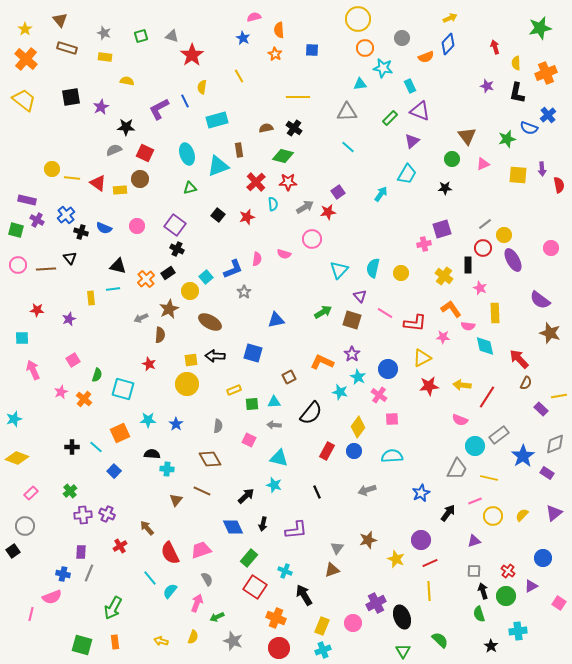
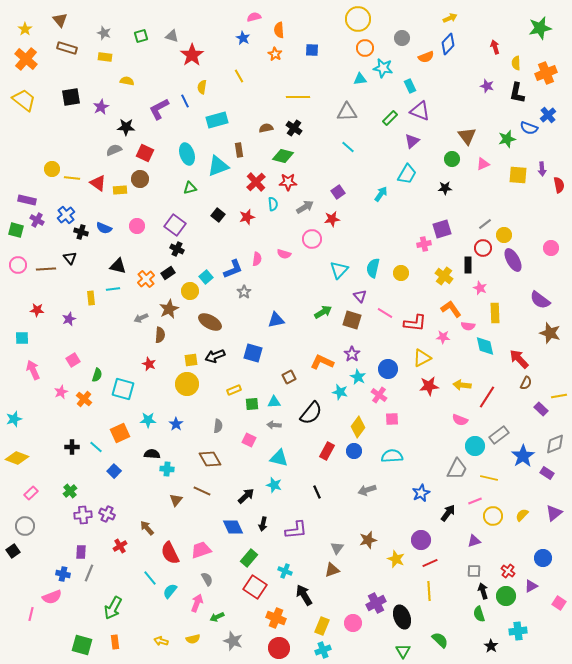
cyan triangle at (360, 84): moved 5 px up
red star at (328, 212): moved 4 px right, 7 px down
black arrow at (215, 356): rotated 24 degrees counterclockwise
yellow semicircle at (193, 637): moved 2 px down; rotated 56 degrees clockwise
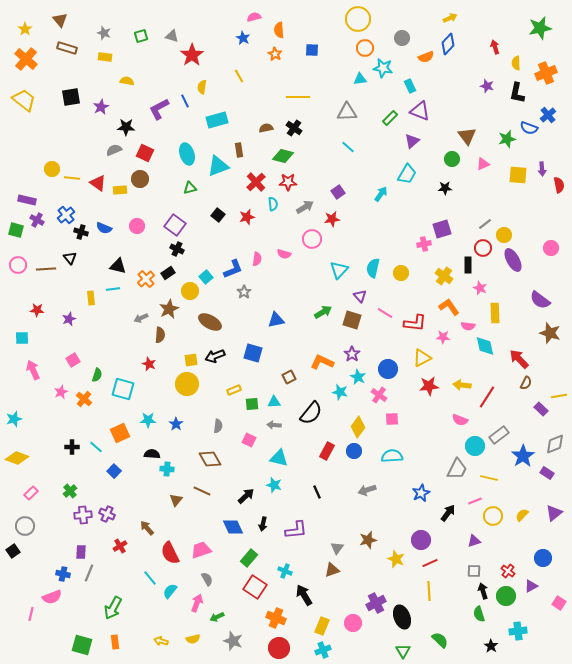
orange L-shape at (451, 309): moved 2 px left, 2 px up
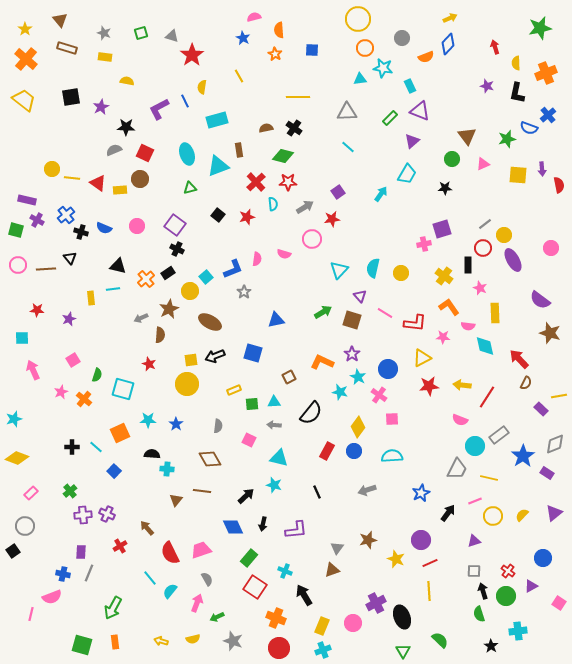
green square at (141, 36): moved 3 px up
brown line at (202, 491): rotated 18 degrees counterclockwise
